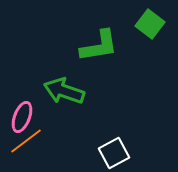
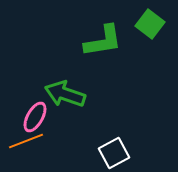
green L-shape: moved 4 px right, 5 px up
green arrow: moved 1 px right, 3 px down
pink ellipse: moved 13 px right; rotated 8 degrees clockwise
orange line: rotated 16 degrees clockwise
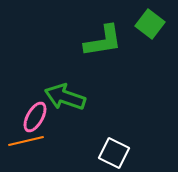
green arrow: moved 3 px down
orange line: rotated 8 degrees clockwise
white square: rotated 36 degrees counterclockwise
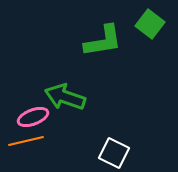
pink ellipse: moved 2 px left; rotated 40 degrees clockwise
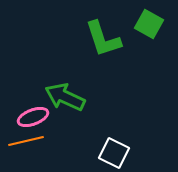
green square: moved 1 px left; rotated 8 degrees counterclockwise
green L-shape: moved 2 px up; rotated 81 degrees clockwise
green arrow: rotated 6 degrees clockwise
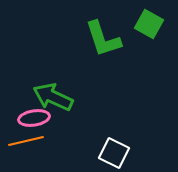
green arrow: moved 12 px left
pink ellipse: moved 1 px right, 1 px down; rotated 12 degrees clockwise
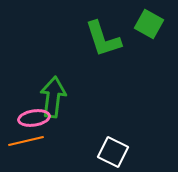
green arrow: rotated 72 degrees clockwise
white square: moved 1 px left, 1 px up
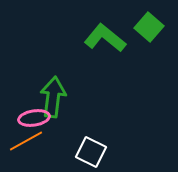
green square: moved 3 px down; rotated 12 degrees clockwise
green L-shape: moved 2 px right, 1 px up; rotated 147 degrees clockwise
orange line: rotated 16 degrees counterclockwise
white square: moved 22 px left
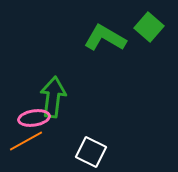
green L-shape: rotated 9 degrees counterclockwise
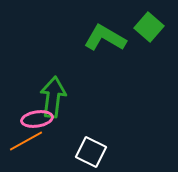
pink ellipse: moved 3 px right, 1 px down
